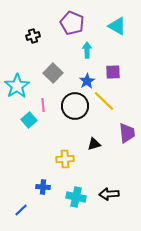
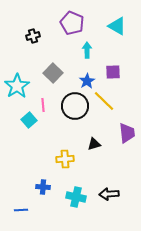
blue line: rotated 40 degrees clockwise
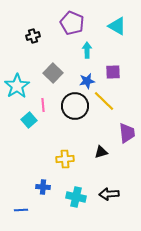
blue star: rotated 21 degrees clockwise
black triangle: moved 7 px right, 8 px down
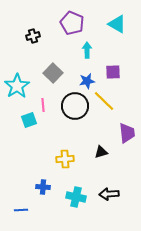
cyan triangle: moved 2 px up
cyan square: rotated 21 degrees clockwise
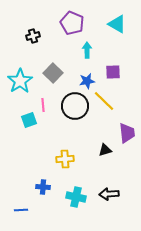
cyan star: moved 3 px right, 5 px up
black triangle: moved 4 px right, 2 px up
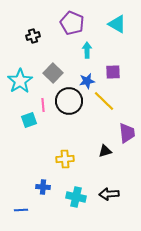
black circle: moved 6 px left, 5 px up
black triangle: moved 1 px down
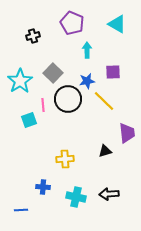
black circle: moved 1 px left, 2 px up
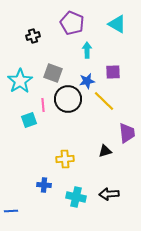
gray square: rotated 24 degrees counterclockwise
blue cross: moved 1 px right, 2 px up
blue line: moved 10 px left, 1 px down
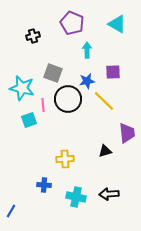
cyan star: moved 2 px right, 7 px down; rotated 25 degrees counterclockwise
blue line: rotated 56 degrees counterclockwise
